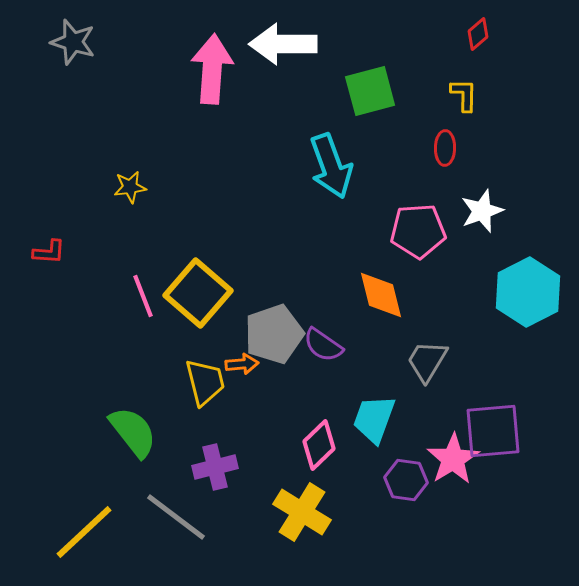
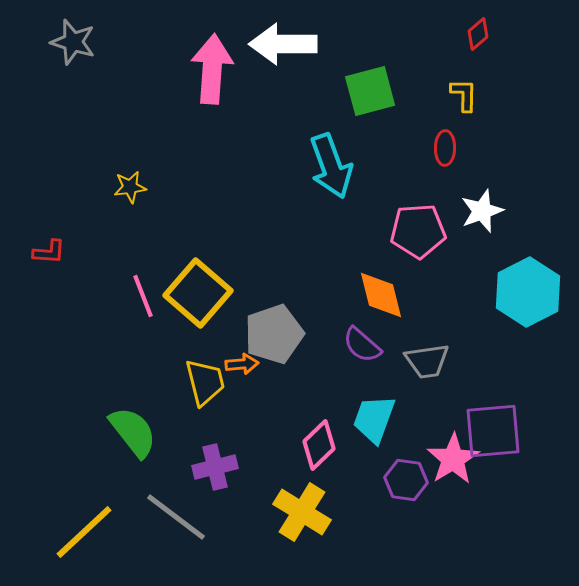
purple semicircle: moved 39 px right; rotated 6 degrees clockwise
gray trapezoid: rotated 129 degrees counterclockwise
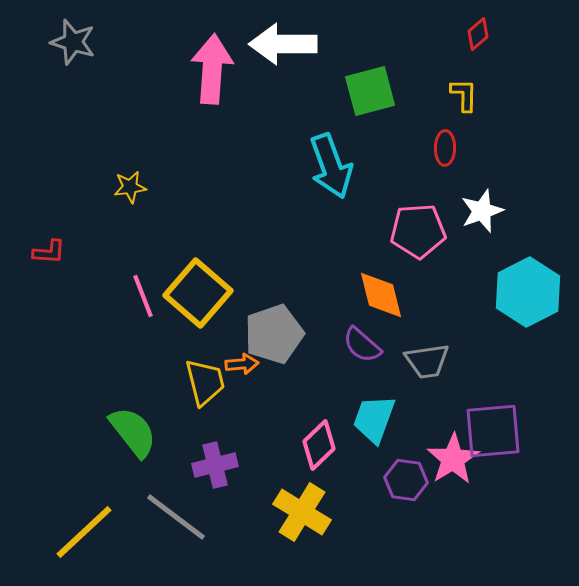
purple cross: moved 2 px up
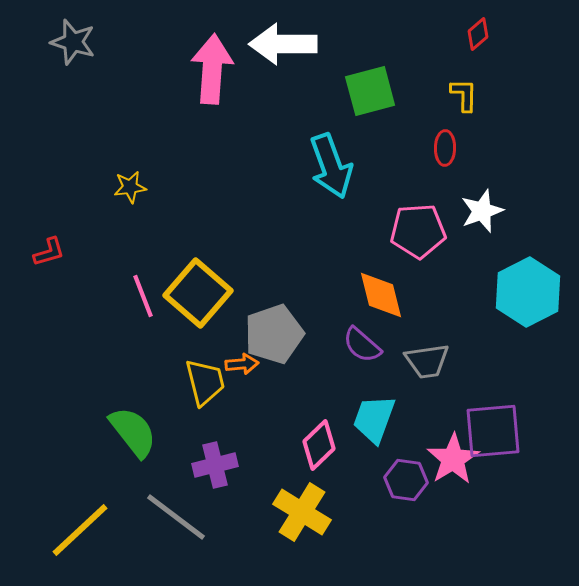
red L-shape: rotated 20 degrees counterclockwise
yellow line: moved 4 px left, 2 px up
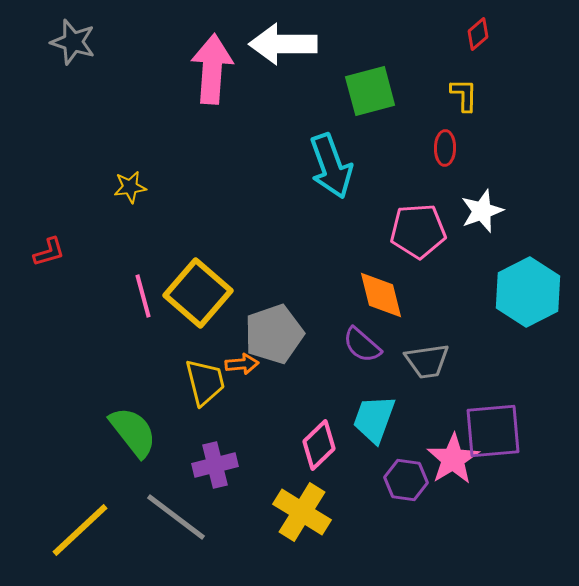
pink line: rotated 6 degrees clockwise
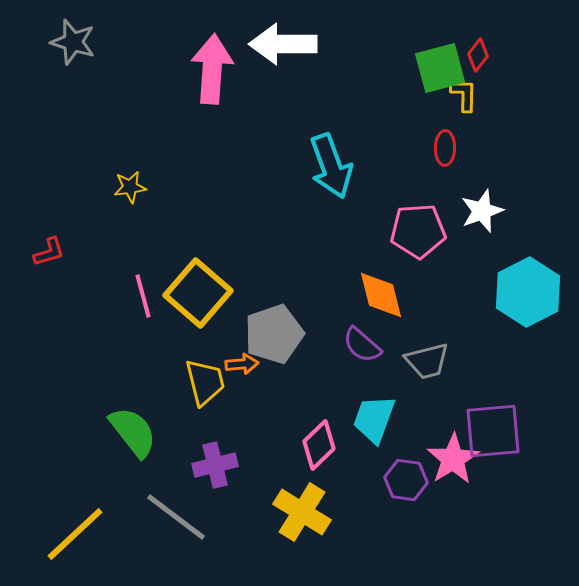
red diamond: moved 21 px down; rotated 12 degrees counterclockwise
green square: moved 70 px right, 23 px up
gray trapezoid: rotated 6 degrees counterclockwise
yellow line: moved 5 px left, 4 px down
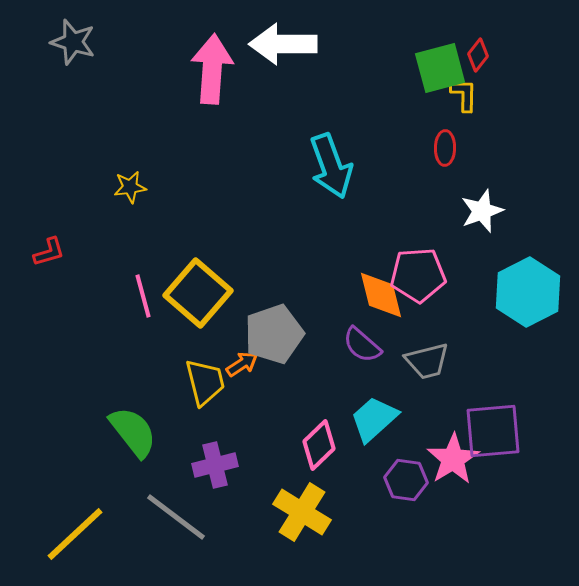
pink pentagon: moved 44 px down
orange arrow: rotated 28 degrees counterclockwise
cyan trapezoid: rotated 28 degrees clockwise
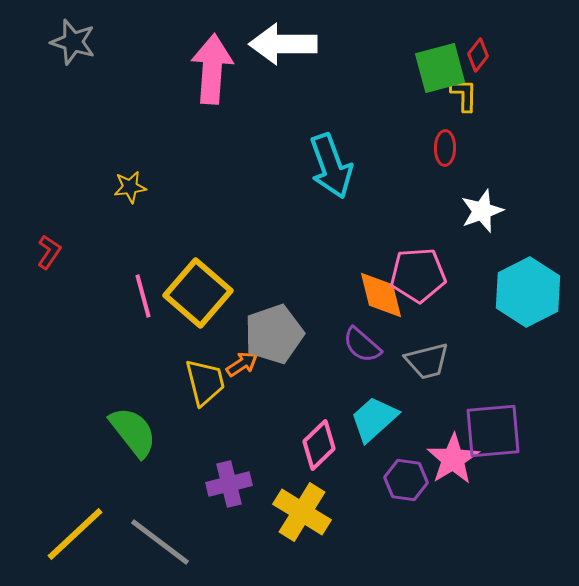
red L-shape: rotated 40 degrees counterclockwise
purple cross: moved 14 px right, 19 px down
gray line: moved 16 px left, 25 px down
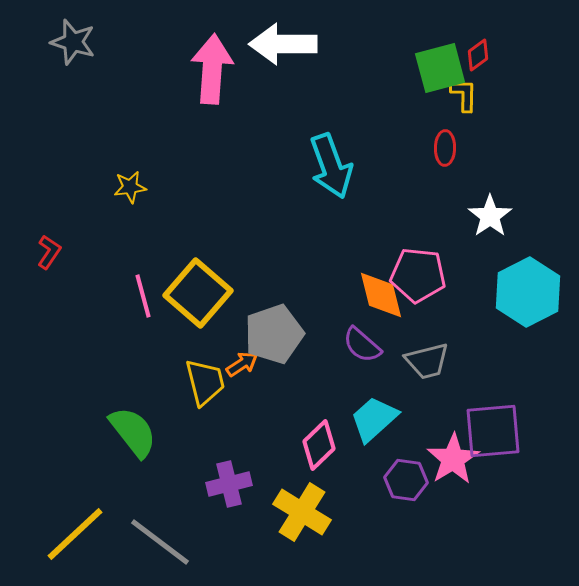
red diamond: rotated 16 degrees clockwise
white star: moved 8 px right, 5 px down; rotated 15 degrees counterclockwise
pink pentagon: rotated 10 degrees clockwise
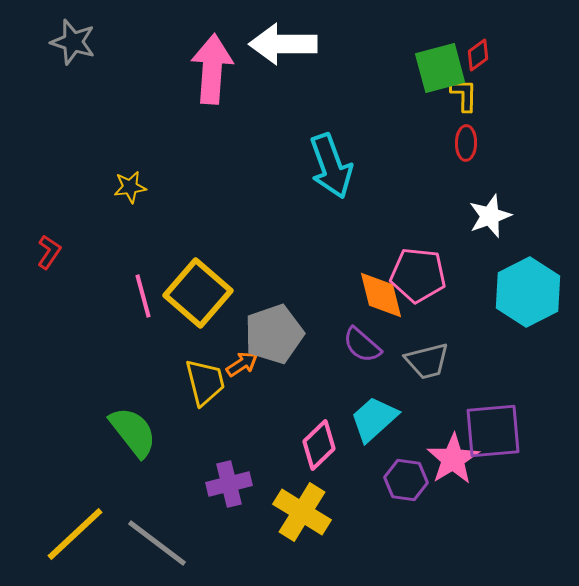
red ellipse: moved 21 px right, 5 px up
white star: rotated 15 degrees clockwise
gray line: moved 3 px left, 1 px down
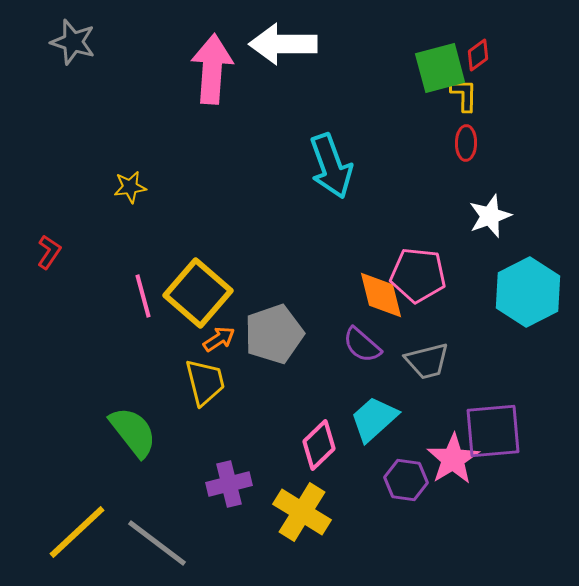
orange arrow: moved 23 px left, 25 px up
yellow line: moved 2 px right, 2 px up
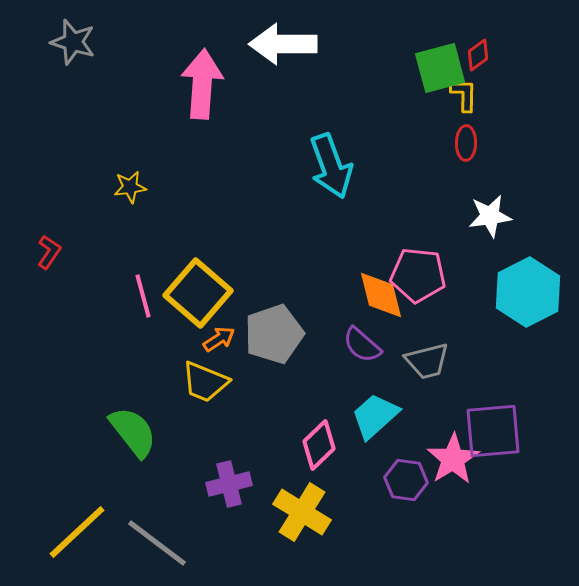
pink arrow: moved 10 px left, 15 px down
white star: rotated 12 degrees clockwise
yellow trapezoid: rotated 126 degrees clockwise
cyan trapezoid: moved 1 px right, 3 px up
